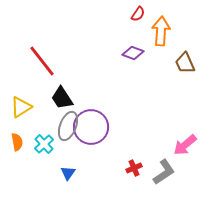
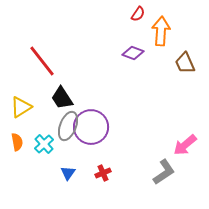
red cross: moved 31 px left, 5 px down
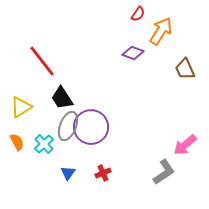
orange arrow: rotated 28 degrees clockwise
brown trapezoid: moved 6 px down
orange semicircle: rotated 18 degrees counterclockwise
